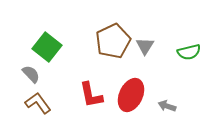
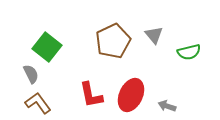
gray triangle: moved 9 px right, 11 px up; rotated 12 degrees counterclockwise
gray semicircle: rotated 18 degrees clockwise
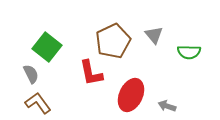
green semicircle: rotated 15 degrees clockwise
red L-shape: moved 22 px up
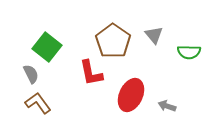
brown pentagon: rotated 12 degrees counterclockwise
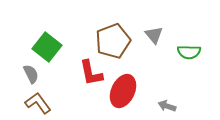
brown pentagon: rotated 16 degrees clockwise
red ellipse: moved 8 px left, 4 px up
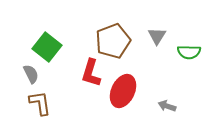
gray triangle: moved 3 px right, 1 px down; rotated 12 degrees clockwise
red L-shape: rotated 28 degrees clockwise
brown L-shape: moved 2 px right; rotated 28 degrees clockwise
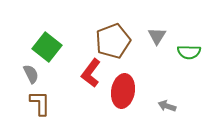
red L-shape: rotated 20 degrees clockwise
red ellipse: rotated 16 degrees counterclockwise
brown L-shape: rotated 8 degrees clockwise
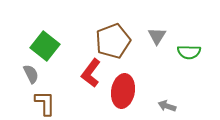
green square: moved 2 px left, 1 px up
brown L-shape: moved 5 px right
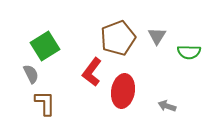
brown pentagon: moved 5 px right, 3 px up
green square: rotated 20 degrees clockwise
red L-shape: moved 1 px right, 1 px up
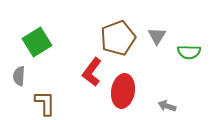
green square: moved 8 px left, 4 px up
gray semicircle: moved 12 px left, 2 px down; rotated 150 degrees counterclockwise
